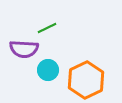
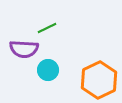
orange hexagon: moved 13 px right
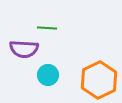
green line: rotated 30 degrees clockwise
cyan circle: moved 5 px down
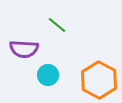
green line: moved 10 px right, 3 px up; rotated 36 degrees clockwise
orange hexagon: rotated 6 degrees counterclockwise
